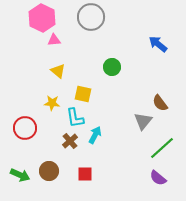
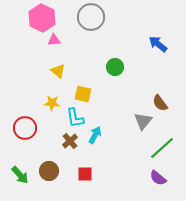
green circle: moved 3 px right
green arrow: rotated 24 degrees clockwise
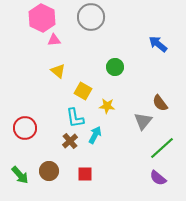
yellow square: moved 3 px up; rotated 18 degrees clockwise
yellow star: moved 55 px right, 3 px down
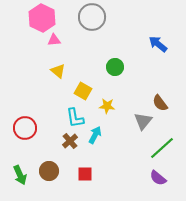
gray circle: moved 1 px right
green arrow: rotated 18 degrees clockwise
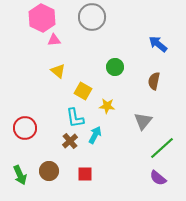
brown semicircle: moved 6 px left, 22 px up; rotated 48 degrees clockwise
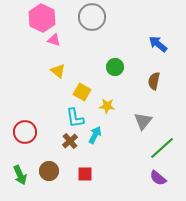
pink triangle: rotated 24 degrees clockwise
yellow square: moved 1 px left, 1 px down
red circle: moved 4 px down
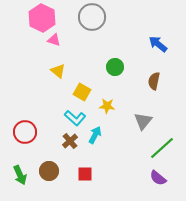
cyan L-shape: rotated 40 degrees counterclockwise
